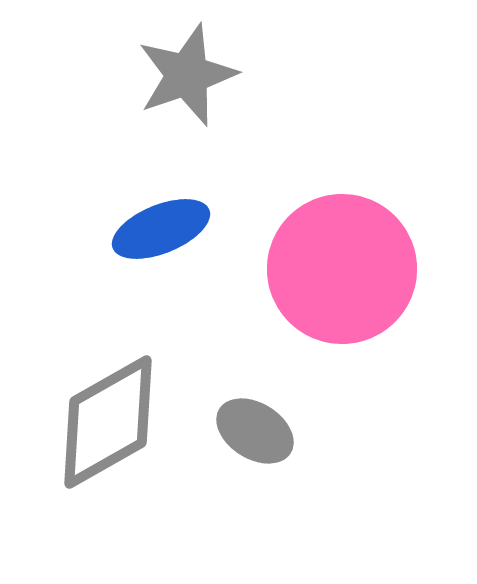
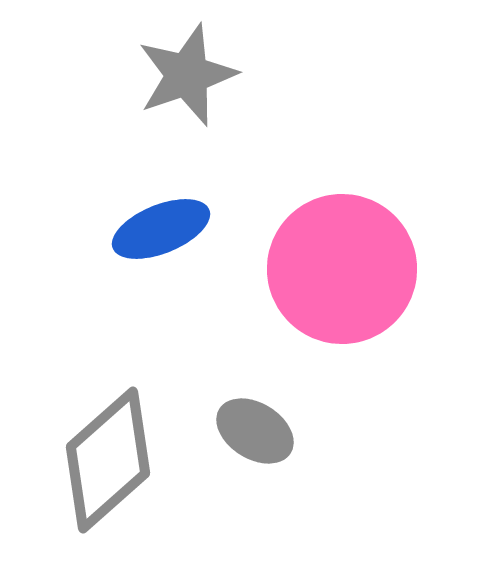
gray diamond: moved 38 px down; rotated 12 degrees counterclockwise
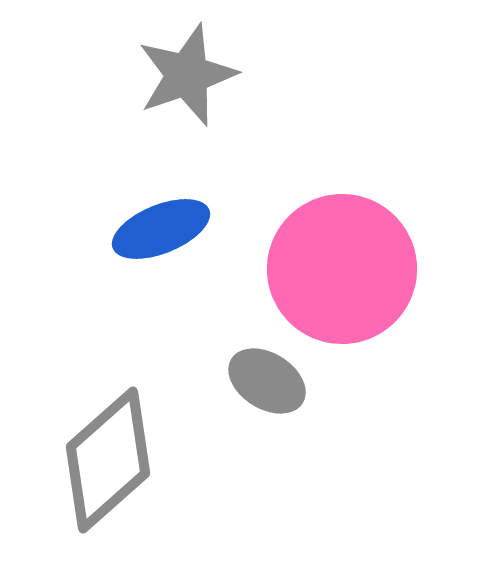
gray ellipse: moved 12 px right, 50 px up
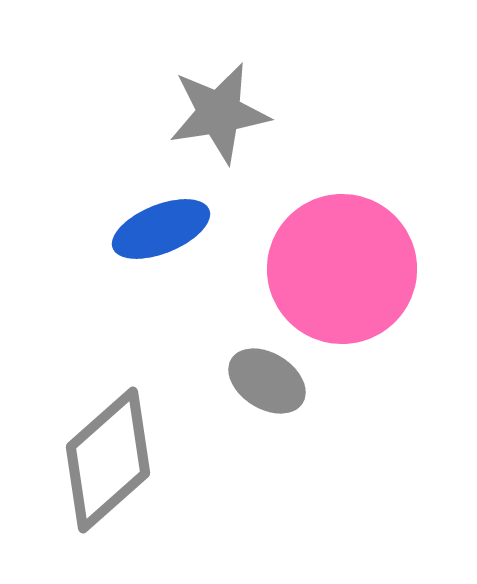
gray star: moved 32 px right, 38 px down; rotated 10 degrees clockwise
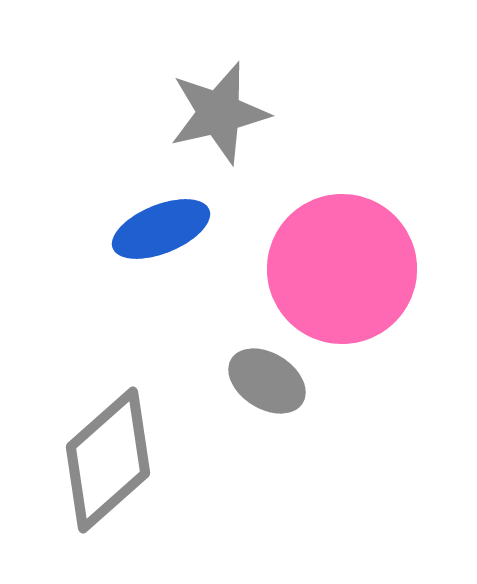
gray star: rotated 4 degrees counterclockwise
